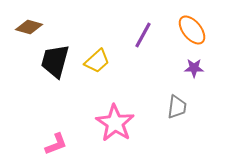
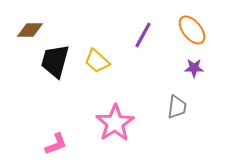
brown diamond: moved 1 px right, 3 px down; rotated 16 degrees counterclockwise
yellow trapezoid: rotated 84 degrees clockwise
pink star: rotated 6 degrees clockwise
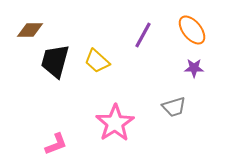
gray trapezoid: moved 3 px left; rotated 65 degrees clockwise
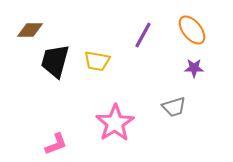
yellow trapezoid: rotated 32 degrees counterclockwise
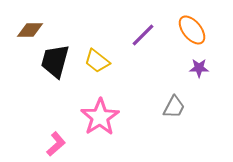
purple line: rotated 16 degrees clockwise
yellow trapezoid: rotated 28 degrees clockwise
purple star: moved 5 px right
gray trapezoid: rotated 45 degrees counterclockwise
pink star: moved 15 px left, 6 px up
pink L-shape: rotated 20 degrees counterclockwise
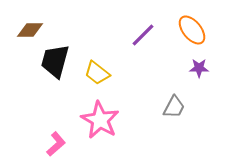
yellow trapezoid: moved 12 px down
pink star: moved 3 px down; rotated 9 degrees counterclockwise
